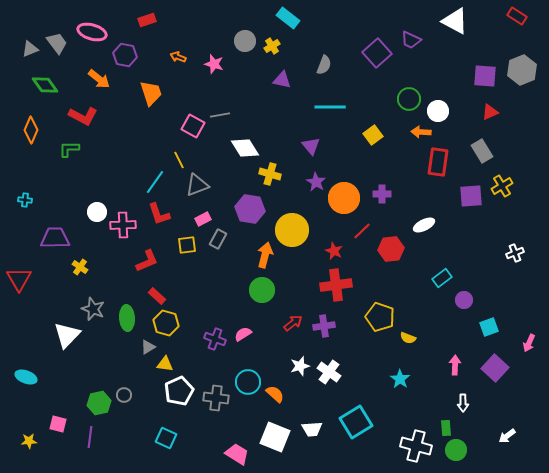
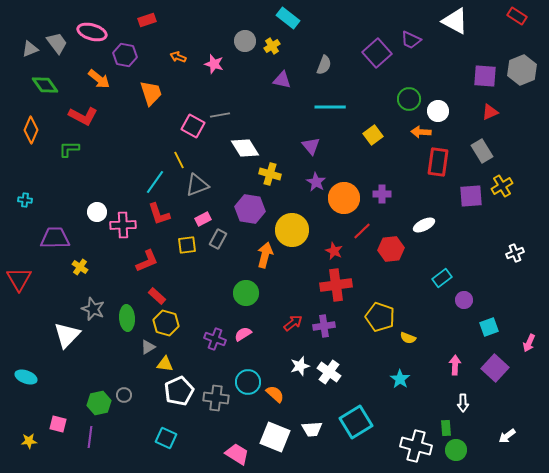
green circle at (262, 290): moved 16 px left, 3 px down
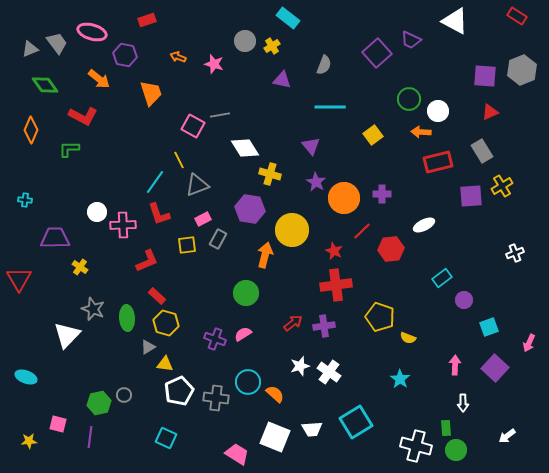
red rectangle at (438, 162): rotated 68 degrees clockwise
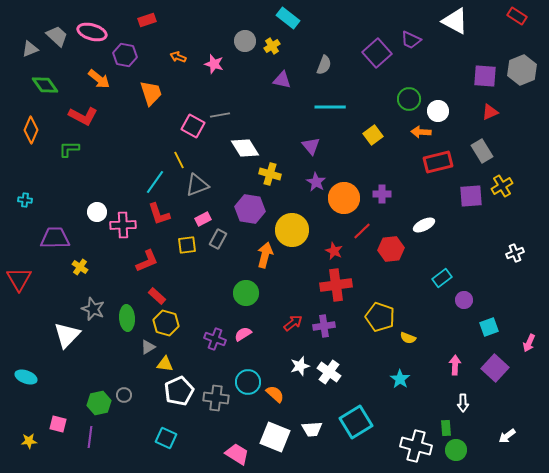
gray trapezoid at (57, 43): moved 7 px up; rotated 10 degrees counterclockwise
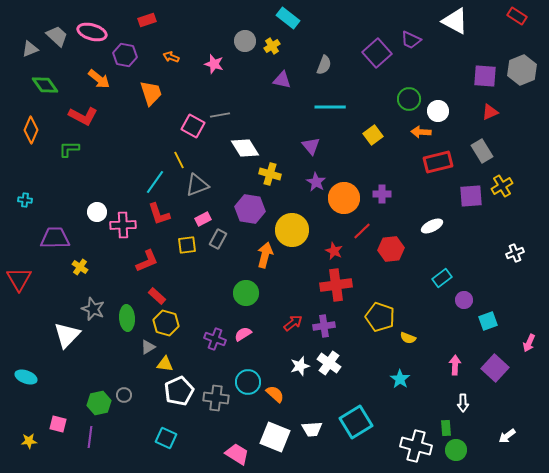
orange arrow at (178, 57): moved 7 px left
white ellipse at (424, 225): moved 8 px right, 1 px down
cyan square at (489, 327): moved 1 px left, 6 px up
white cross at (329, 372): moved 9 px up
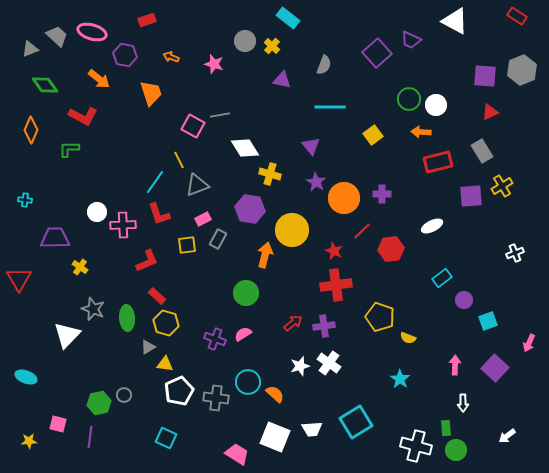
yellow cross at (272, 46): rotated 14 degrees counterclockwise
white circle at (438, 111): moved 2 px left, 6 px up
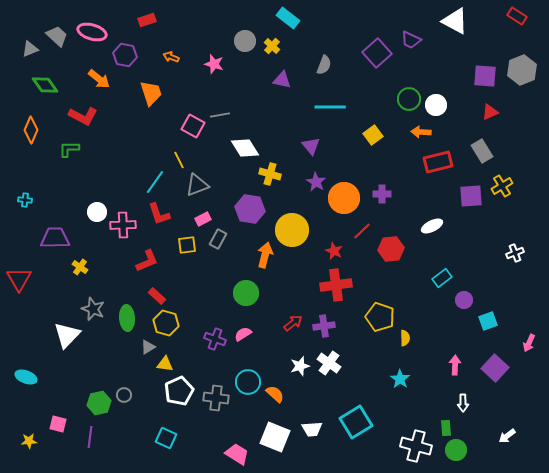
yellow semicircle at (408, 338): moved 3 px left; rotated 112 degrees counterclockwise
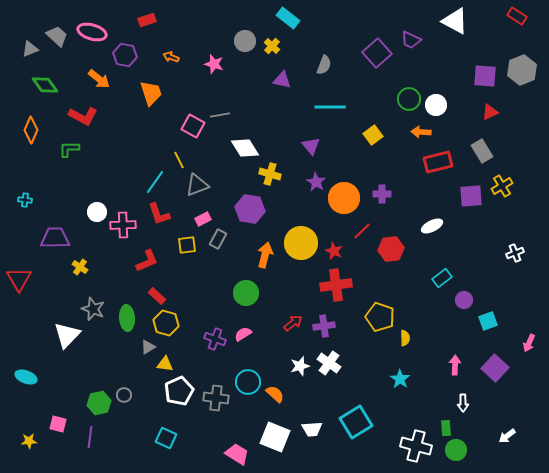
yellow circle at (292, 230): moved 9 px right, 13 px down
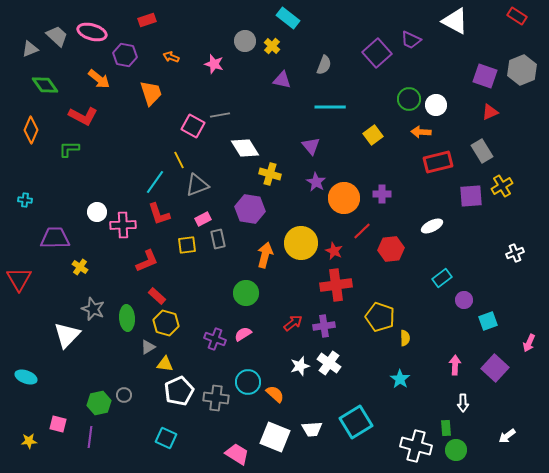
purple square at (485, 76): rotated 15 degrees clockwise
gray rectangle at (218, 239): rotated 42 degrees counterclockwise
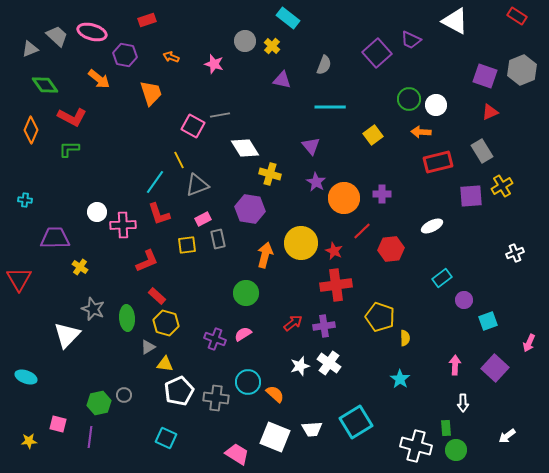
red L-shape at (83, 116): moved 11 px left, 1 px down
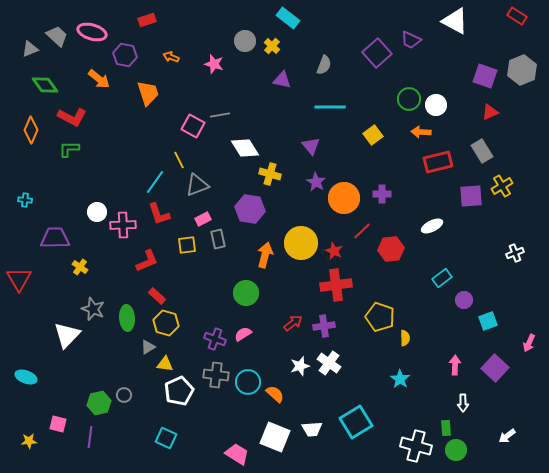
orange trapezoid at (151, 93): moved 3 px left
gray cross at (216, 398): moved 23 px up
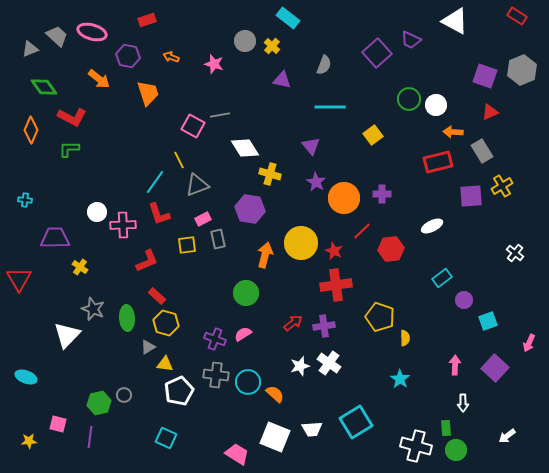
purple hexagon at (125, 55): moved 3 px right, 1 px down
green diamond at (45, 85): moved 1 px left, 2 px down
orange arrow at (421, 132): moved 32 px right
white cross at (515, 253): rotated 30 degrees counterclockwise
